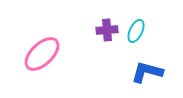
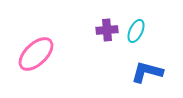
pink ellipse: moved 6 px left
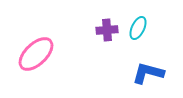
cyan ellipse: moved 2 px right, 3 px up
blue L-shape: moved 1 px right, 1 px down
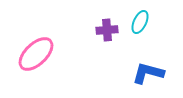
cyan ellipse: moved 2 px right, 6 px up
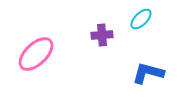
cyan ellipse: moved 1 px right, 3 px up; rotated 20 degrees clockwise
purple cross: moved 5 px left, 5 px down
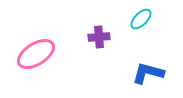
purple cross: moved 3 px left, 2 px down
pink ellipse: rotated 12 degrees clockwise
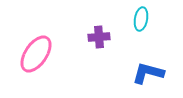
cyan ellipse: rotated 35 degrees counterclockwise
pink ellipse: rotated 24 degrees counterclockwise
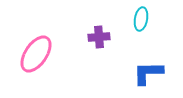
blue L-shape: rotated 16 degrees counterclockwise
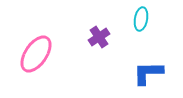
purple cross: rotated 30 degrees counterclockwise
